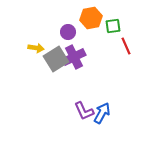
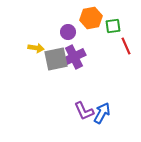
gray square: rotated 20 degrees clockwise
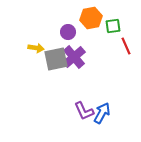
purple cross: rotated 15 degrees counterclockwise
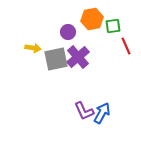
orange hexagon: moved 1 px right, 1 px down
yellow arrow: moved 3 px left
purple cross: moved 4 px right
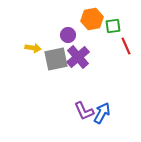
purple circle: moved 3 px down
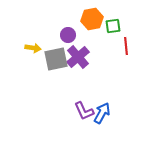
red line: rotated 18 degrees clockwise
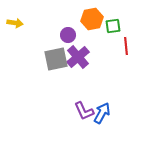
yellow arrow: moved 18 px left, 25 px up
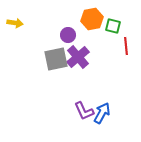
green square: rotated 21 degrees clockwise
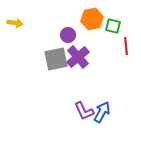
blue arrow: moved 1 px up
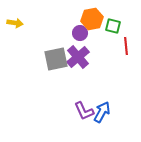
purple circle: moved 12 px right, 2 px up
